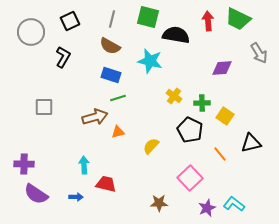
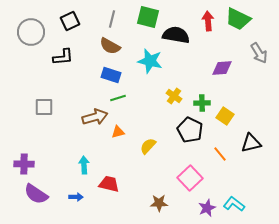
black L-shape: rotated 55 degrees clockwise
yellow semicircle: moved 3 px left
red trapezoid: moved 3 px right
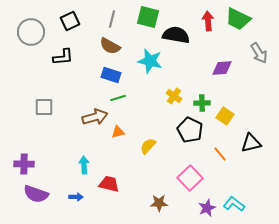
purple semicircle: rotated 15 degrees counterclockwise
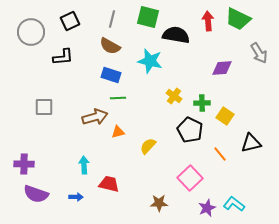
green line: rotated 14 degrees clockwise
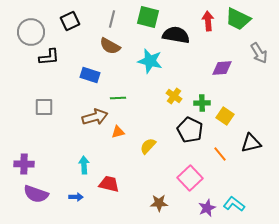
black L-shape: moved 14 px left
blue rectangle: moved 21 px left
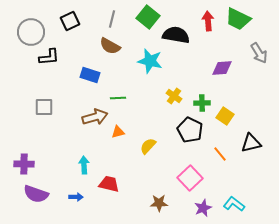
green square: rotated 25 degrees clockwise
purple star: moved 4 px left
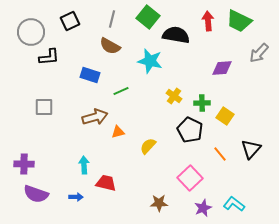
green trapezoid: moved 1 px right, 2 px down
gray arrow: rotated 75 degrees clockwise
green line: moved 3 px right, 7 px up; rotated 21 degrees counterclockwise
black triangle: moved 6 px down; rotated 35 degrees counterclockwise
red trapezoid: moved 3 px left, 1 px up
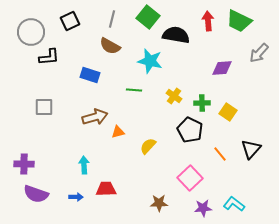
green line: moved 13 px right, 1 px up; rotated 28 degrees clockwise
yellow square: moved 3 px right, 4 px up
red trapezoid: moved 6 px down; rotated 15 degrees counterclockwise
purple star: rotated 18 degrees clockwise
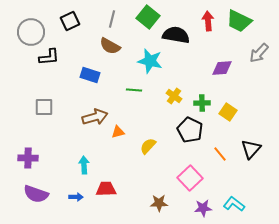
purple cross: moved 4 px right, 6 px up
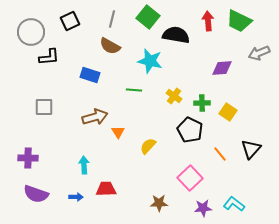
gray arrow: rotated 25 degrees clockwise
orange triangle: rotated 48 degrees counterclockwise
